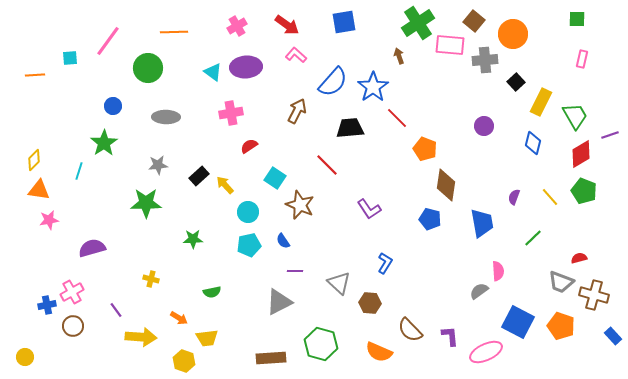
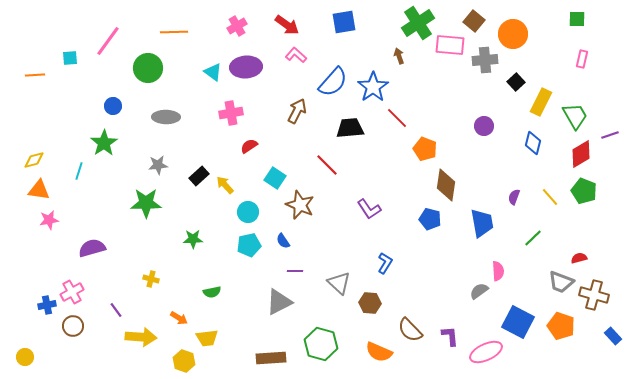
yellow diamond at (34, 160): rotated 30 degrees clockwise
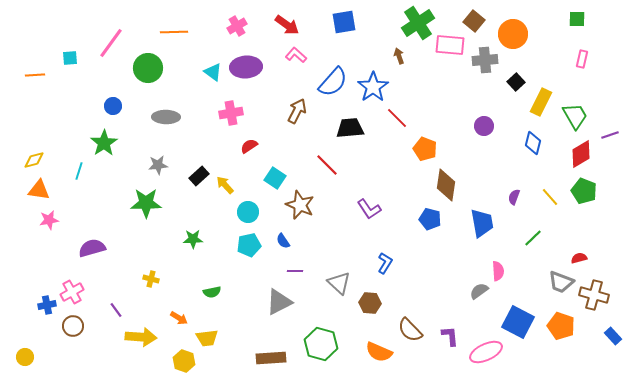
pink line at (108, 41): moved 3 px right, 2 px down
